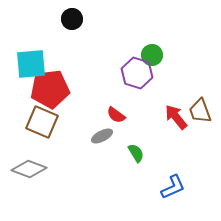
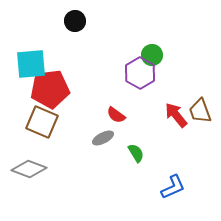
black circle: moved 3 px right, 2 px down
purple hexagon: moved 3 px right; rotated 12 degrees clockwise
red arrow: moved 2 px up
gray ellipse: moved 1 px right, 2 px down
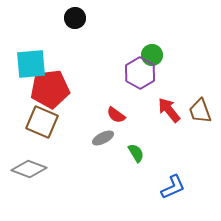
black circle: moved 3 px up
red arrow: moved 7 px left, 5 px up
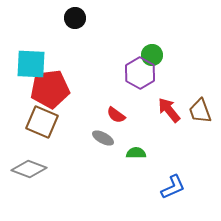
cyan square: rotated 8 degrees clockwise
gray ellipse: rotated 55 degrees clockwise
green semicircle: rotated 60 degrees counterclockwise
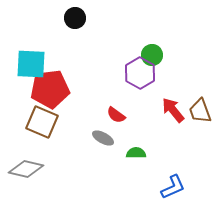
red arrow: moved 4 px right
gray diamond: moved 3 px left; rotated 8 degrees counterclockwise
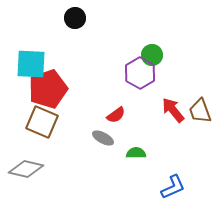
red pentagon: moved 2 px left; rotated 12 degrees counterclockwise
red semicircle: rotated 72 degrees counterclockwise
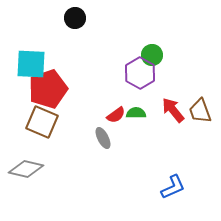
gray ellipse: rotated 35 degrees clockwise
green semicircle: moved 40 px up
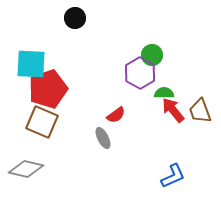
green semicircle: moved 28 px right, 20 px up
blue L-shape: moved 11 px up
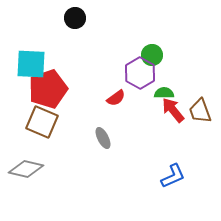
red semicircle: moved 17 px up
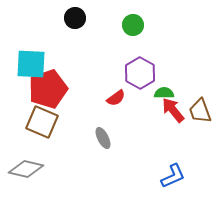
green circle: moved 19 px left, 30 px up
